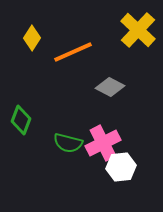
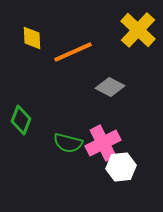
yellow diamond: rotated 35 degrees counterclockwise
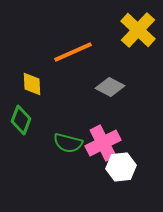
yellow diamond: moved 46 px down
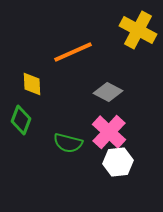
yellow cross: rotated 15 degrees counterclockwise
gray diamond: moved 2 px left, 5 px down
pink cross: moved 6 px right, 11 px up; rotated 20 degrees counterclockwise
white hexagon: moved 3 px left, 5 px up
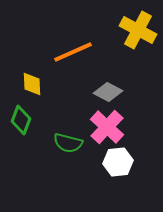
pink cross: moved 2 px left, 5 px up
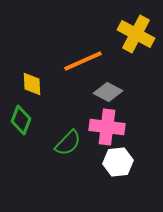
yellow cross: moved 2 px left, 4 px down
orange line: moved 10 px right, 9 px down
pink cross: rotated 36 degrees counterclockwise
green semicircle: rotated 60 degrees counterclockwise
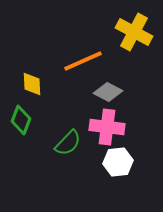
yellow cross: moved 2 px left, 2 px up
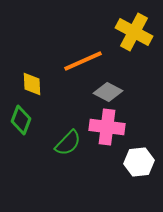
white hexagon: moved 21 px right
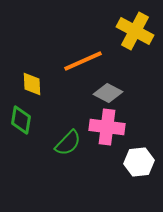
yellow cross: moved 1 px right, 1 px up
gray diamond: moved 1 px down
green diamond: rotated 12 degrees counterclockwise
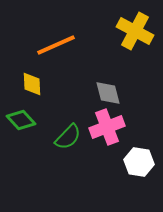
orange line: moved 27 px left, 16 px up
gray diamond: rotated 48 degrees clockwise
green diamond: rotated 52 degrees counterclockwise
pink cross: rotated 28 degrees counterclockwise
green semicircle: moved 6 px up
white hexagon: rotated 16 degrees clockwise
